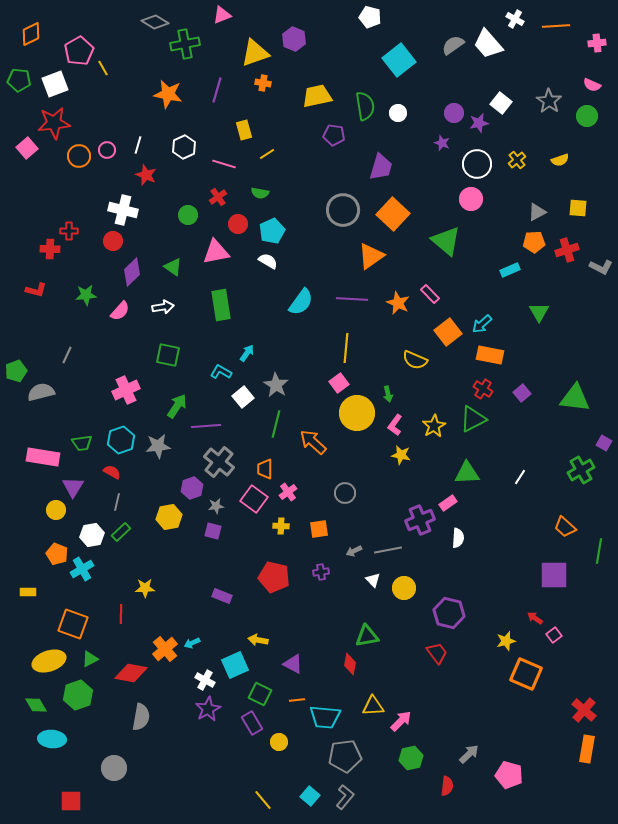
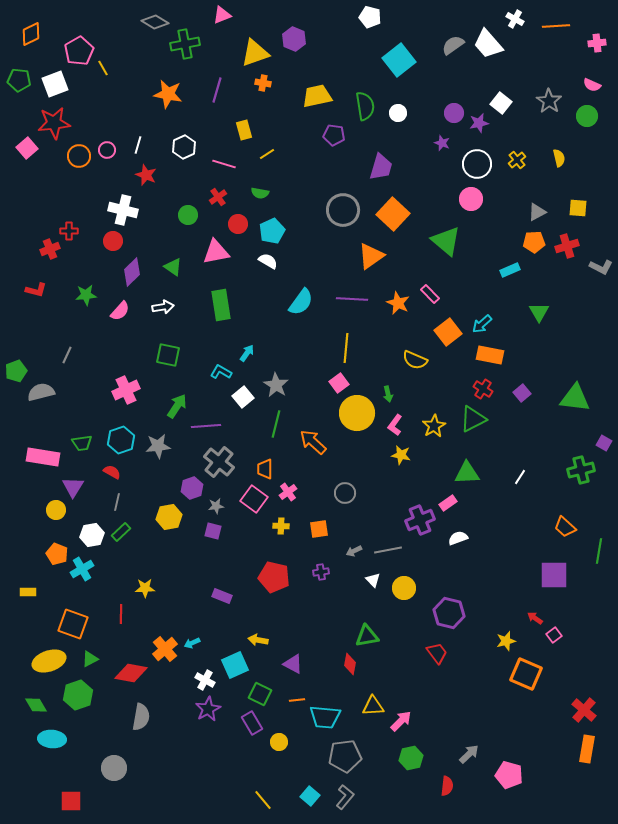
yellow semicircle at (560, 160): moved 1 px left, 2 px up; rotated 84 degrees counterclockwise
red cross at (50, 249): rotated 24 degrees counterclockwise
red cross at (567, 250): moved 4 px up
green cross at (581, 470): rotated 16 degrees clockwise
white semicircle at (458, 538): rotated 114 degrees counterclockwise
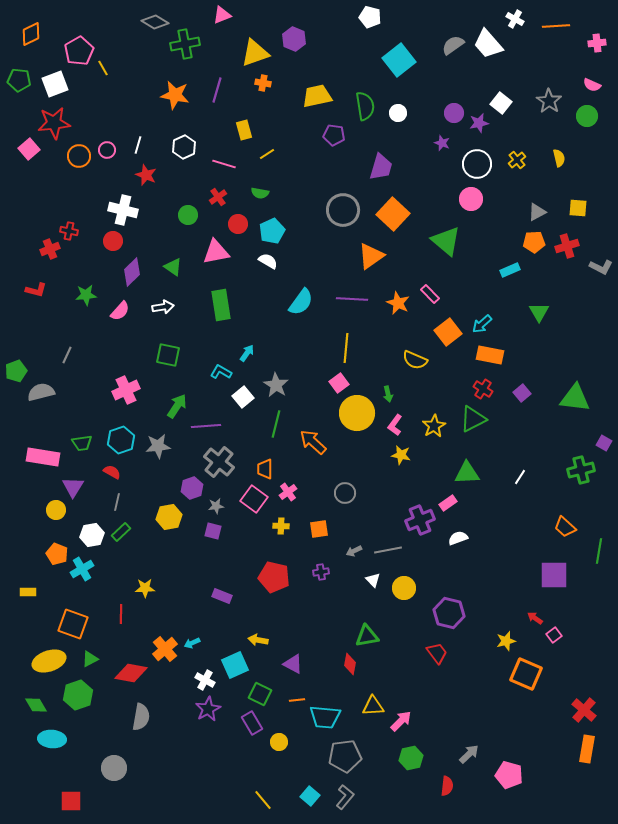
orange star at (168, 94): moved 7 px right, 1 px down
pink square at (27, 148): moved 2 px right, 1 px down
red cross at (69, 231): rotated 12 degrees clockwise
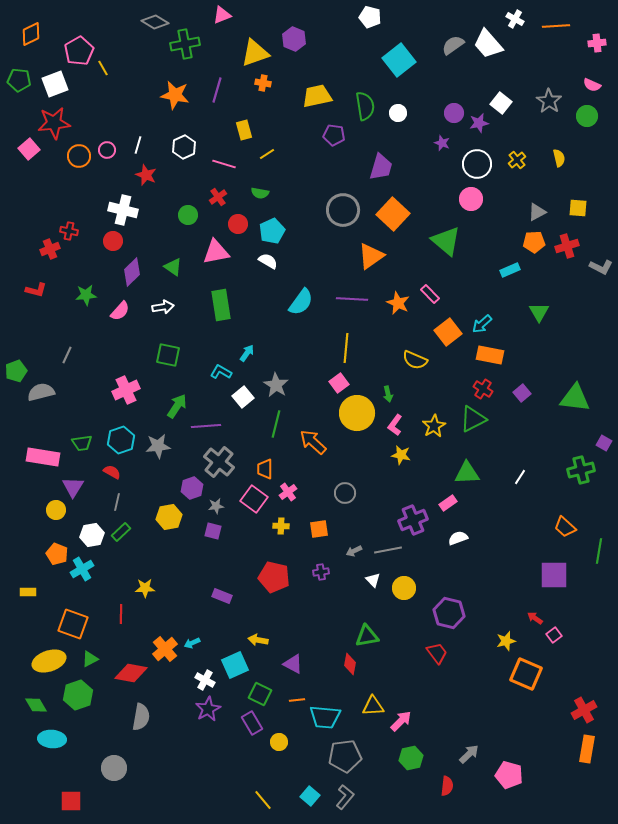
purple cross at (420, 520): moved 7 px left
red cross at (584, 710): rotated 20 degrees clockwise
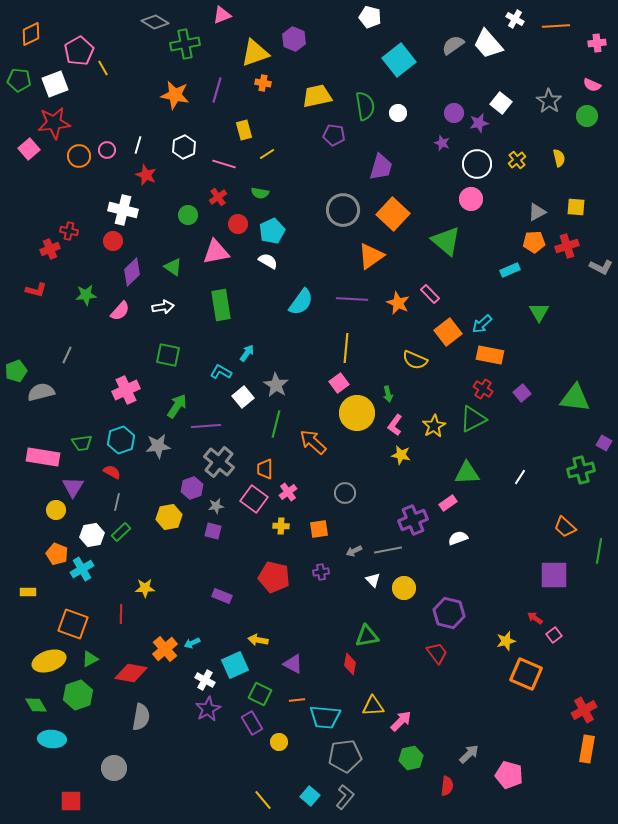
yellow square at (578, 208): moved 2 px left, 1 px up
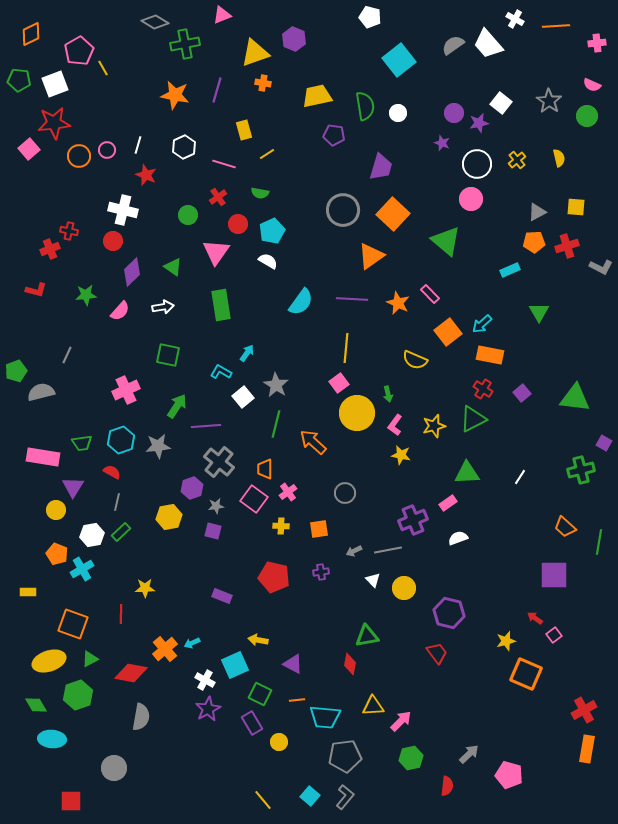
pink triangle at (216, 252): rotated 44 degrees counterclockwise
yellow star at (434, 426): rotated 15 degrees clockwise
green line at (599, 551): moved 9 px up
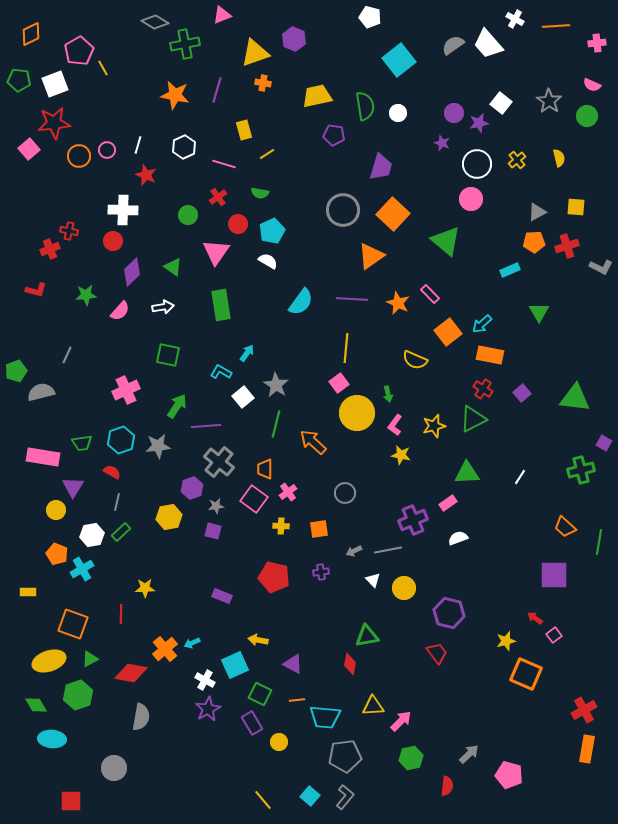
white cross at (123, 210): rotated 12 degrees counterclockwise
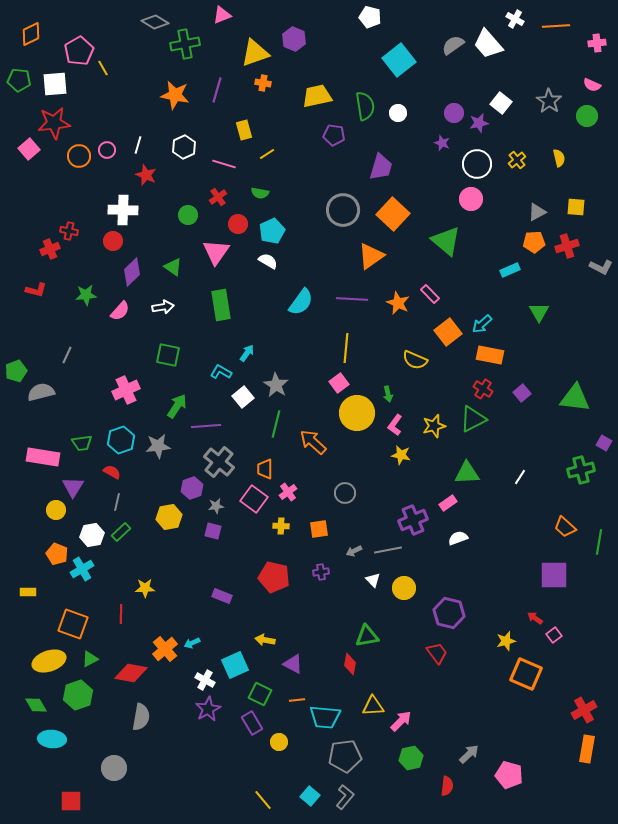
white square at (55, 84): rotated 16 degrees clockwise
yellow arrow at (258, 640): moved 7 px right
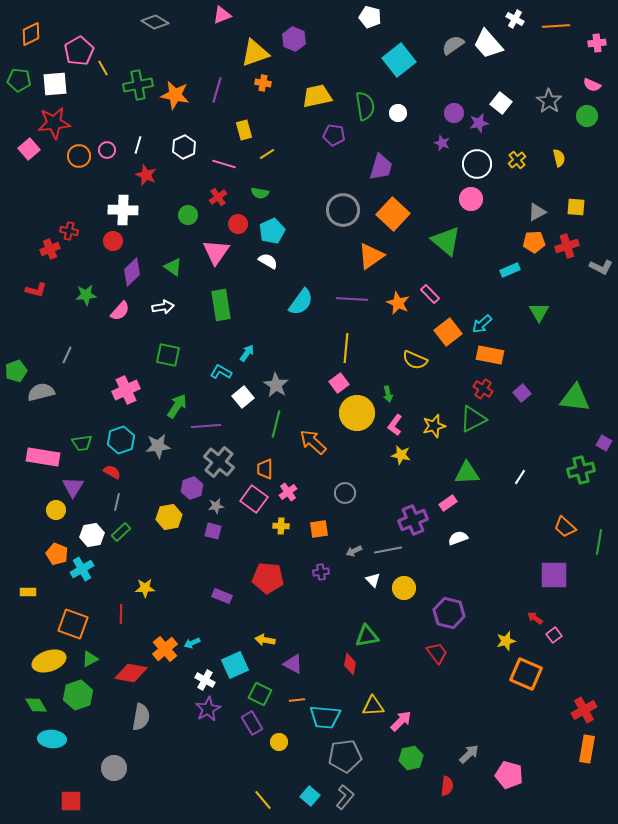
green cross at (185, 44): moved 47 px left, 41 px down
red pentagon at (274, 577): moved 6 px left, 1 px down; rotated 8 degrees counterclockwise
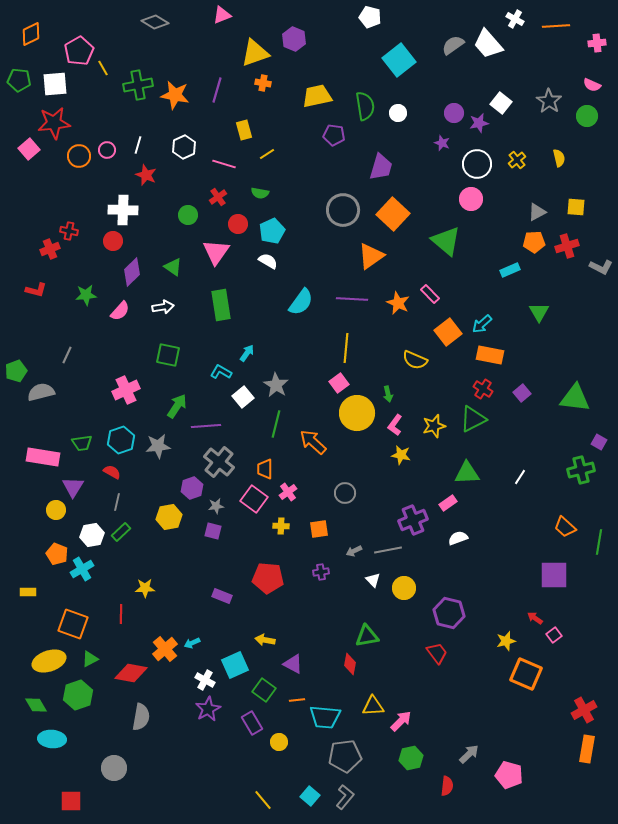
purple square at (604, 443): moved 5 px left, 1 px up
green square at (260, 694): moved 4 px right, 4 px up; rotated 10 degrees clockwise
